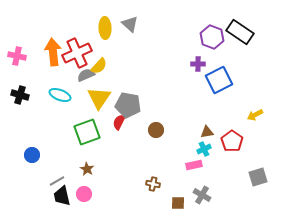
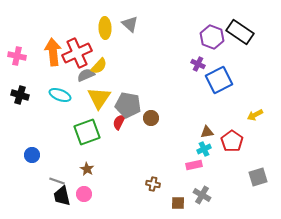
purple cross: rotated 24 degrees clockwise
brown circle: moved 5 px left, 12 px up
gray line: rotated 49 degrees clockwise
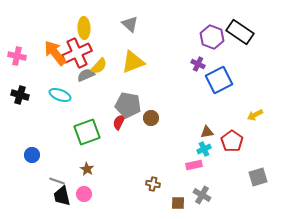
yellow ellipse: moved 21 px left
orange arrow: moved 2 px right, 1 px down; rotated 32 degrees counterclockwise
yellow triangle: moved 34 px right, 36 px up; rotated 35 degrees clockwise
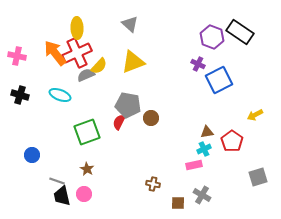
yellow ellipse: moved 7 px left
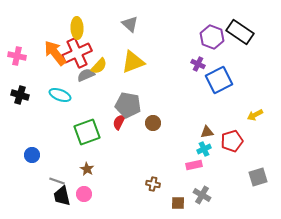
brown circle: moved 2 px right, 5 px down
red pentagon: rotated 20 degrees clockwise
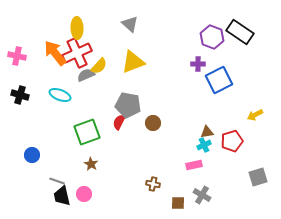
purple cross: rotated 24 degrees counterclockwise
cyan cross: moved 4 px up
brown star: moved 4 px right, 5 px up
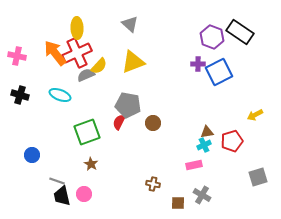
blue square: moved 8 px up
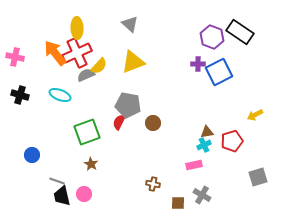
pink cross: moved 2 px left, 1 px down
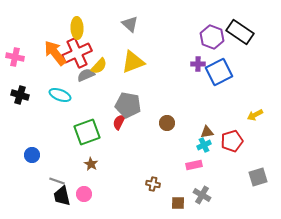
brown circle: moved 14 px right
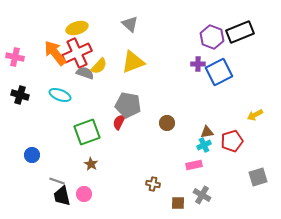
yellow ellipse: rotated 75 degrees clockwise
black rectangle: rotated 56 degrees counterclockwise
gray semicircle: moved 1 px left, 2 px up; rotated 42 degrees clockwise
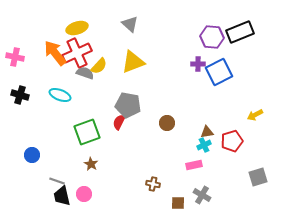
purple hexagon: rotated 15 degrees counterclockwise
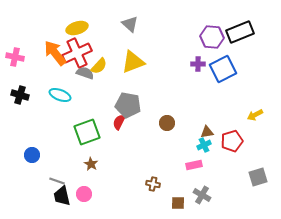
blue square: moved 4 px right, 3 px up
